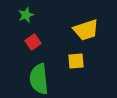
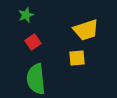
yellow square: moved 1 px right, 3 px up
green semicircle: moved 3 px left
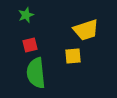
red square: moved 3 px left, 3 px down; rotated 21 degrees clockwise
yellow square: moved 4 px left, 2 px up
green semicircle: moved 6 px up
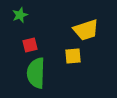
green star: moved 6 px left
green semicircle: rotated 8 degrees clockwise
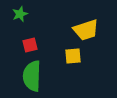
green star: moved 1 px up
green semicircle: moved 4 px left, 3 px down
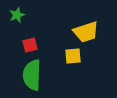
green star: moved 3 px left, 1 px down
yellow trapezoid: moved 2 px down
green semicircle: moved 1 px up
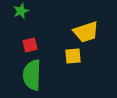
green star: moved 4 px right, 4 px up
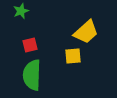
yellow trapezoid: rotated 24 degrees counterclockwise
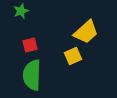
yellow square: rotated 18 degrees counterclockwise
